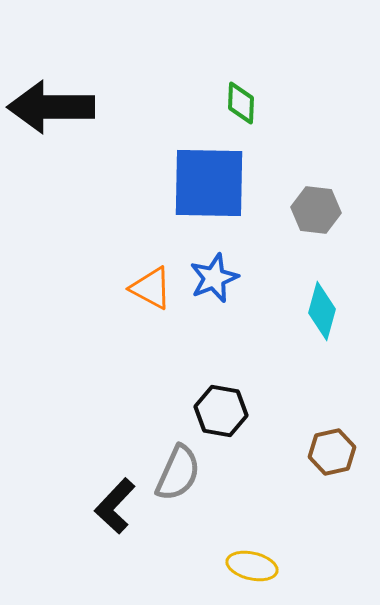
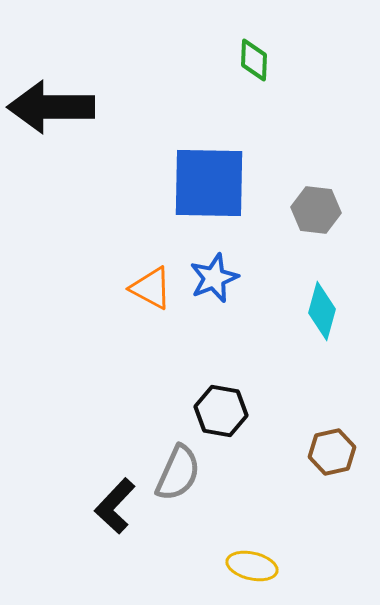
green diamond: moved 13 px right, 43 px up
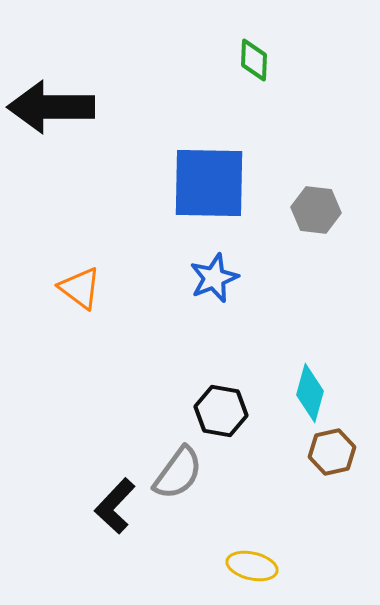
orange triangle: moved 71 px left; rotated 9 degrees clockwise
cyan diamond: moved 12 px left, 82 px down
gray semicircle: rotated 12 degrees clockwise
